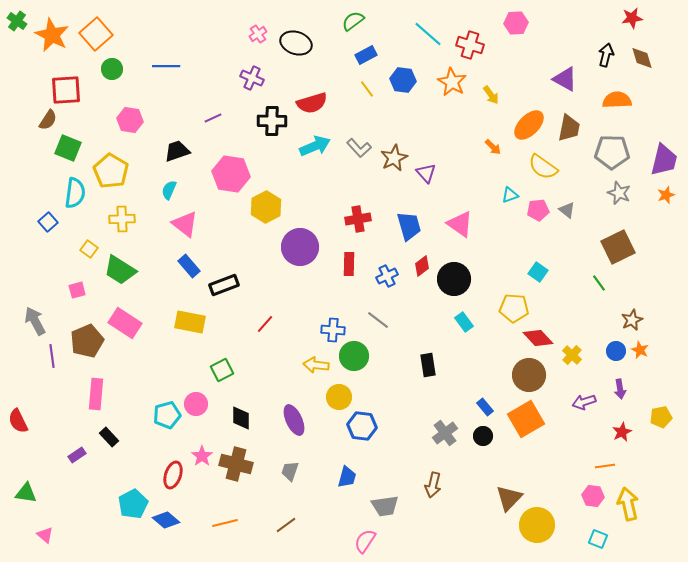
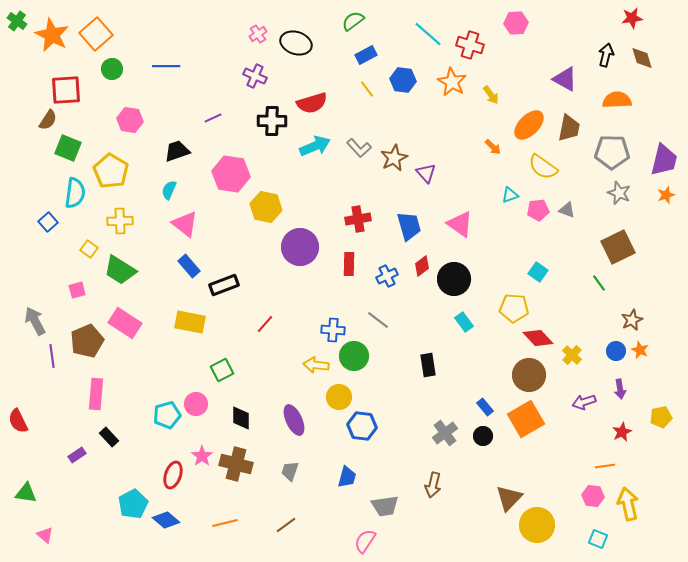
purple cross at (252, 78): moved 3 px right, 2 px up
yellow hexagon at (266, 207): rotated 20 degrees counterclockwise
gray triangle at (567, 210): rotated 18 degrees counterclockwise
yellow cross at (122, 219): moved 2 px left, 2 px down
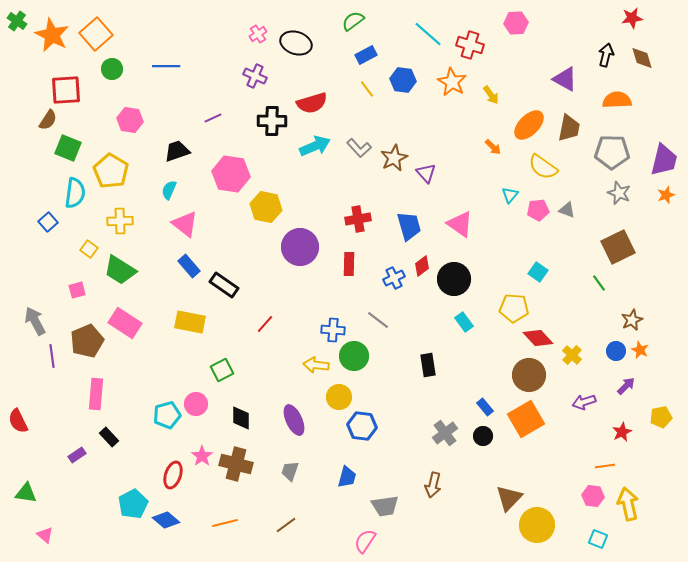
cyan triangle at (510, 195): rotated 30 degrees counterclockwise
blue cross at (387, 276): moved 7 px right, 2 px down
black rectangle at (224, 285): rotated 56 degrees clockwise
purple arrow at (620, 389): moved 6 px right, 3 px up; rotated 126 degrees counterclockwise
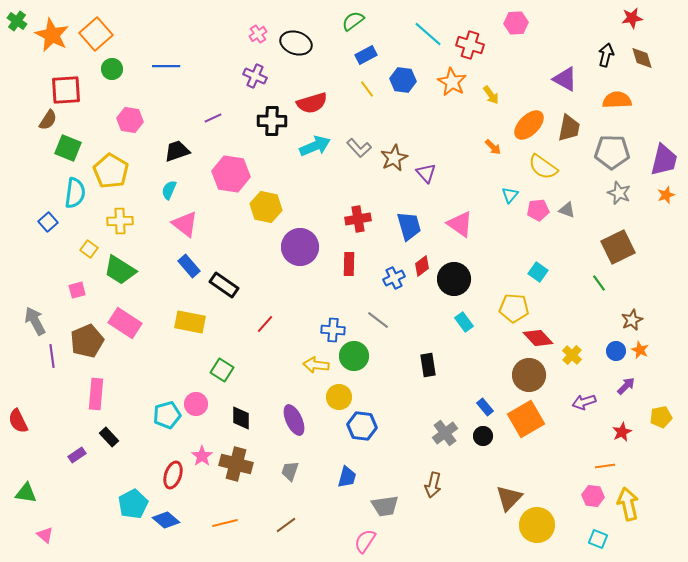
green square at (222, 370): rotated 30 degrees counterclockwise
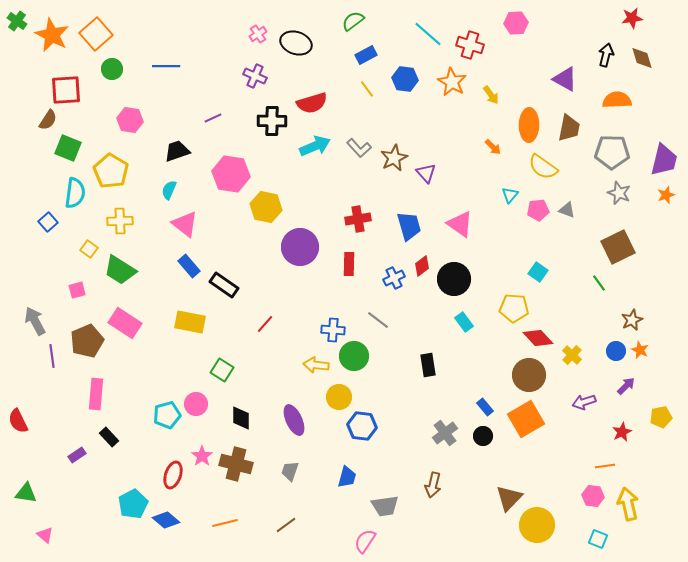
blue hexagon at (403, 80): moved 2 px right, 1 px up
orange ellipse at (529, 125): rotated 44 degrees counterclockwise
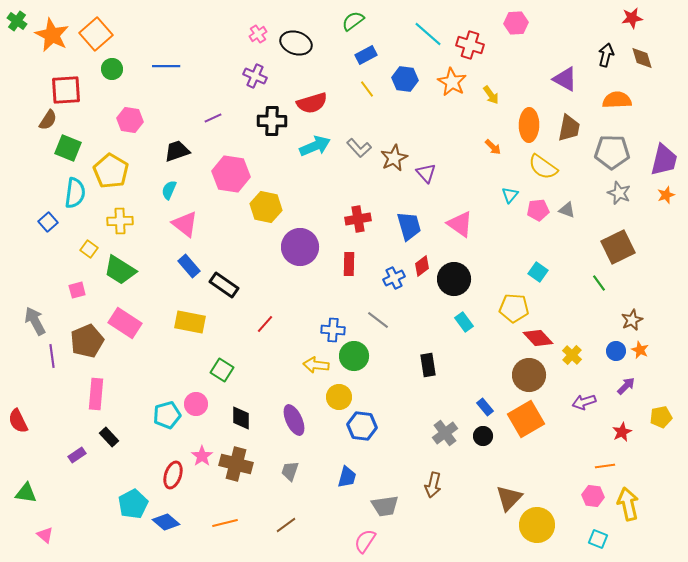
blue diamond at (166, 520): moved 2 px down
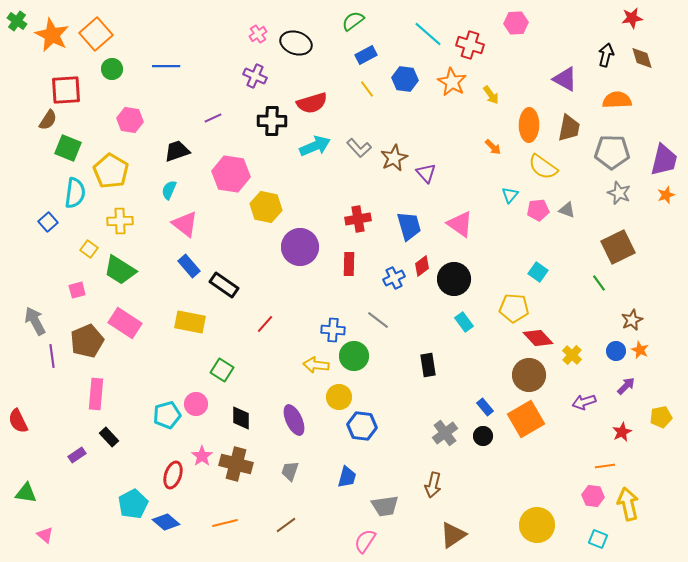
brown triangle at (509, 498): moved 56 px left, 37 px down; rotated 12 degrees clockwise
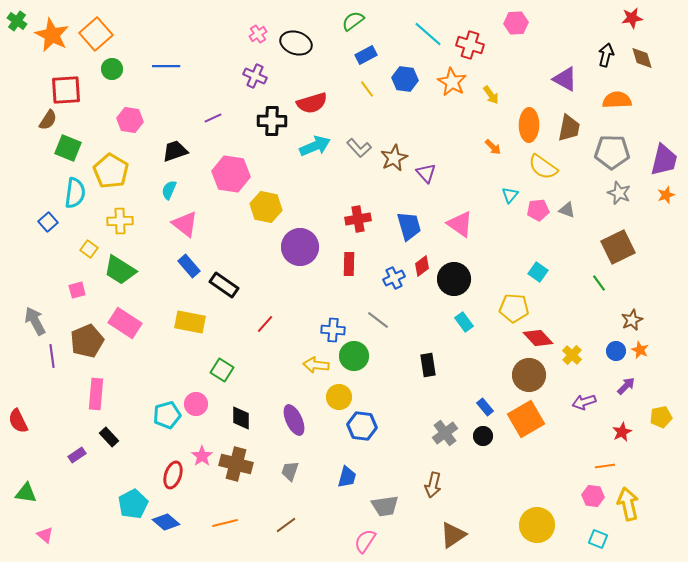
black trapezoid at (177, 151): moved 2 px left
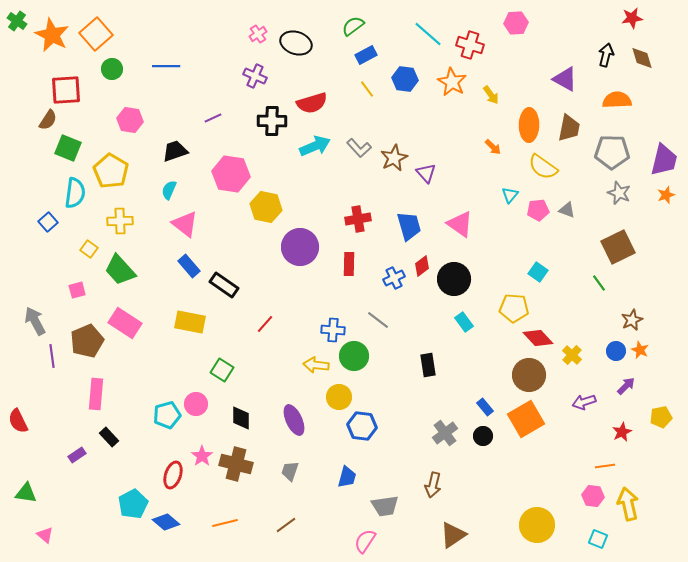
green semicircle at (353, 21): moved 5 px down
green trapezoid at (120, 270): rotated 16 degrees clockwise
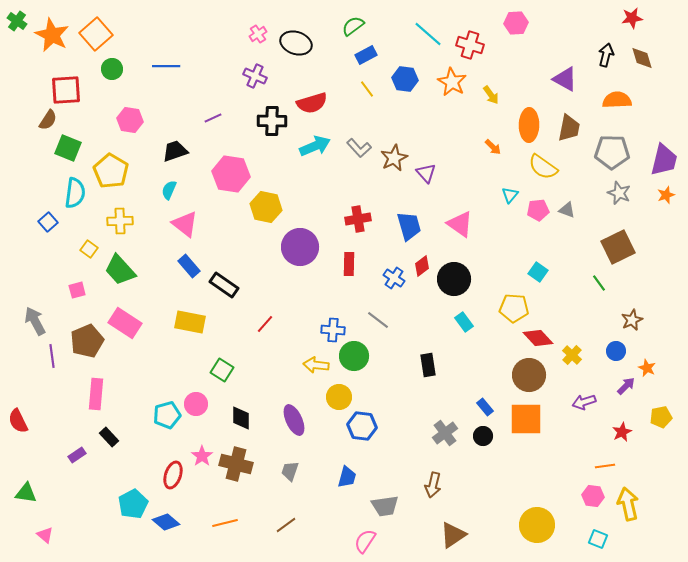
blue cross at (394, 278): rotated 30 degrees counterclockwise
orange star at (640, 350): moved 7 px right, 18 px down
orange square at (526, 419): rotated 30 degrees clockwise
